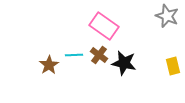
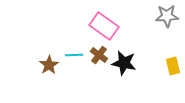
gray star: rotated 25 degrees counterclockwise
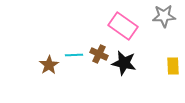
gray star: moved 3 px left
pink rectangle: moved 19 px right
brown cross: moved 1 px up; rotated 12 degrees counterclockwise
yellow rectangle: rotated 12 degrees clockwise
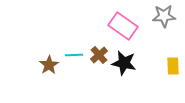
brown cross: moved 1 px down; rotated 24 degrees clockwise
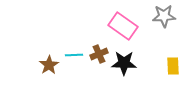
brown cross: moved 1 px up; rotated 18 degrees clockwise
black star: rotated 10 degrees counterclockwise
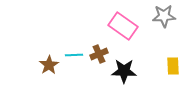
black star: moved 8 px down
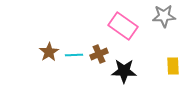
brown star: moved 13 px up
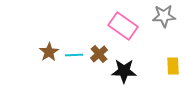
brown cross: rotated 18 degrees counterclockwise
